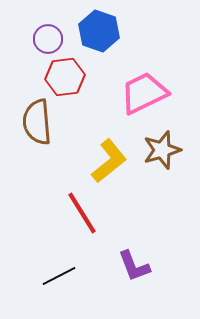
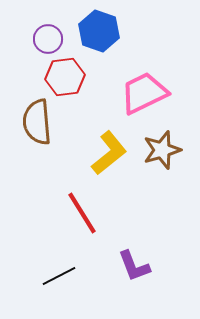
yellow L-shape: moved 8 px up
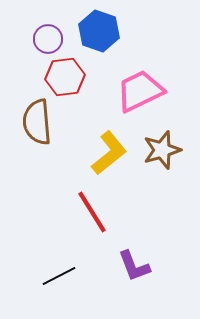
pink trapezoid: moved 4 px left, 2 px up
red line: moved 10 px right, 1 px up
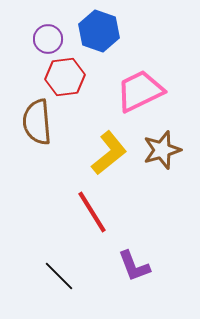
black line: rotated 72 degrees clockwise
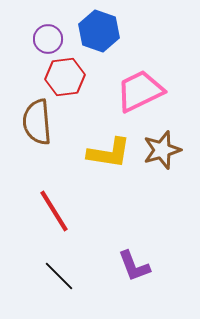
yellow L-shape: rotated 48 degrees clockwise
red line: moved 38 px left, 1 px up
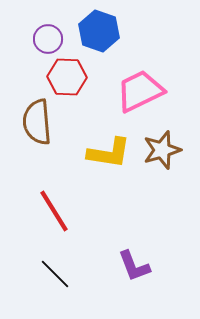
red hexagon: moved 2 px right; rotated 9 degrees clockwise
black line: moved 4 px left, 2 px up
